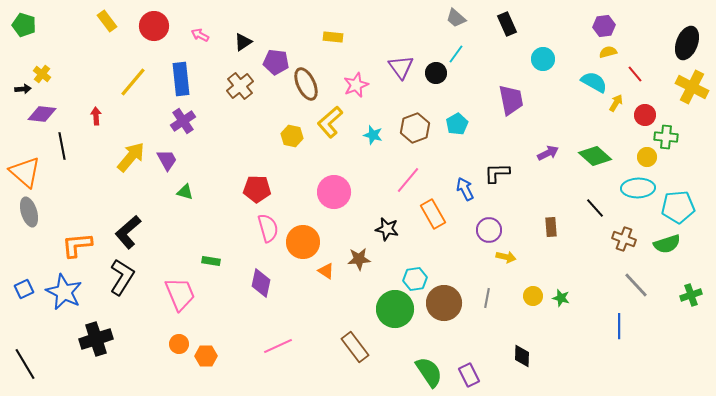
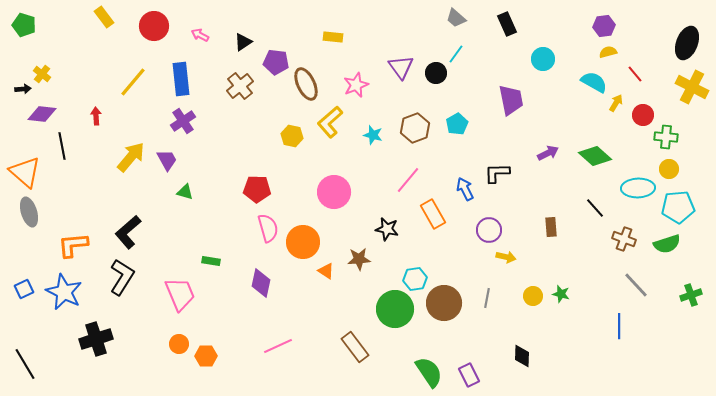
yellow rectangle at (107, 21): moved 3 px left, 4 px up
red circle at (645, 115): moved 2 px left
yellow circle at (647, 157): moved 22 px right, 12 px down
orange L-shape at (77, 245): moved 4 px left
green star at (561, 298): moved 4 px up
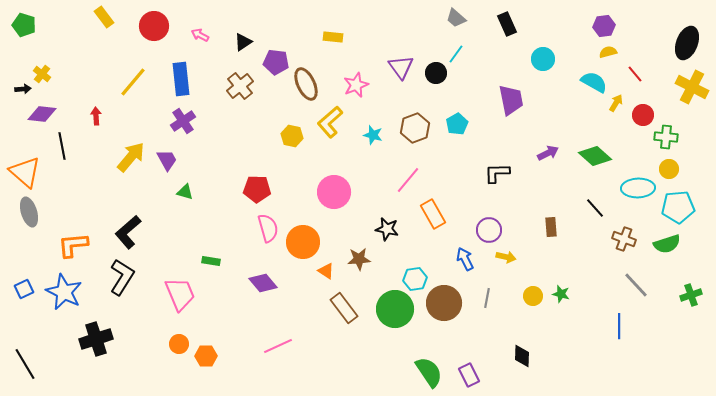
blue arrow at (465, 189): moved 70 px down
purple diamond at (261, 283): moved 2 px right; rotated 52 degrees counterclockwise
brown rectangle at (355, 347): moved 11 px left, 39 px up
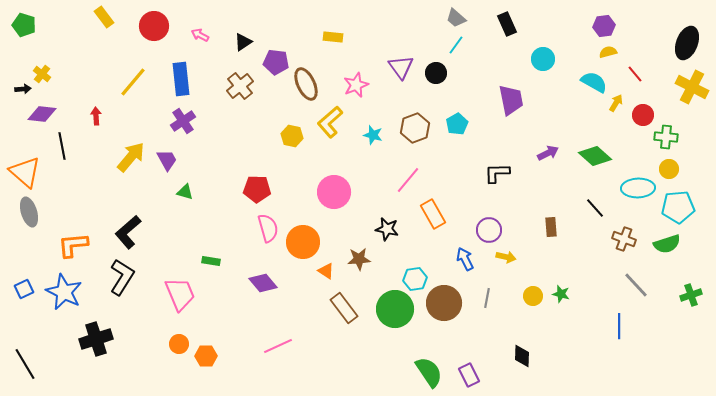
cyan line at (456, 54): moved 9 px up
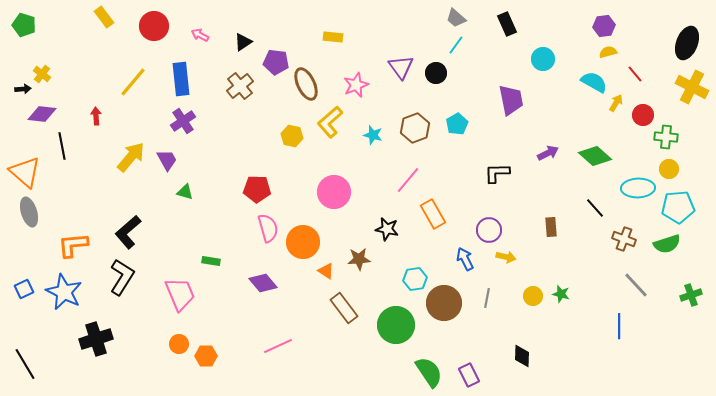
green circle at (395, 309): moved 1 px right, 16 px down
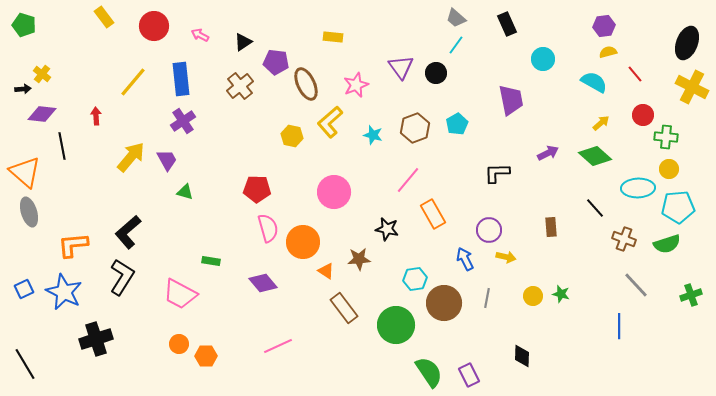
yellow arrow at (616, 103): moved 15 px left, 20 px down; rotated 18 degrees clockwise
pink trapezoid at (180, 294): rotated 141 degrees clockwise
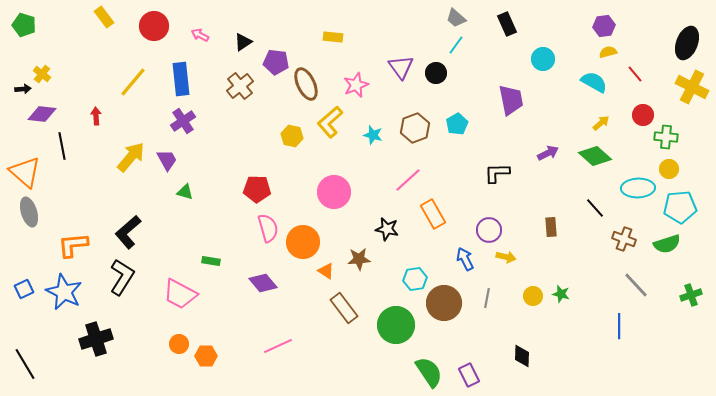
pink line at (408, 180): rotated 8 degrees clockwise
cyan pentagon at (678, 207): moved 2 px right
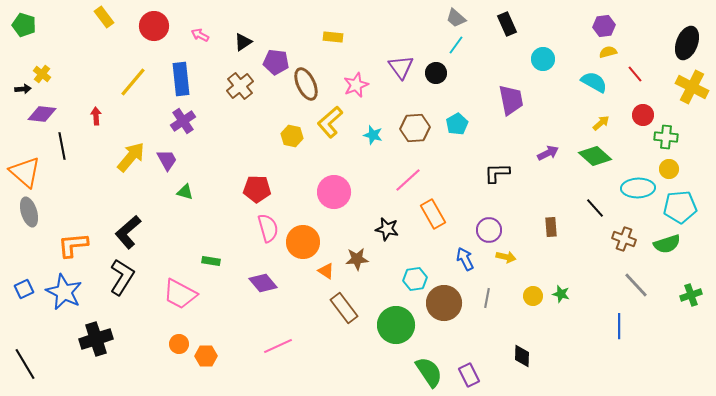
brown hexagon at (415, 128): rotated 16 degrees clockwise
brown star at (359, 259): moved 2 px left
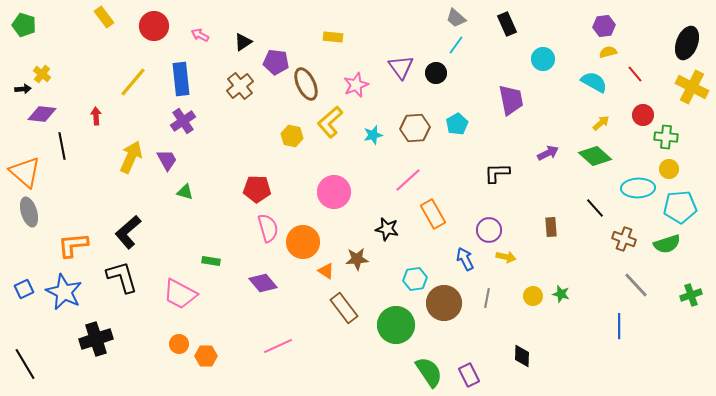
cyan star at (373, 135): rotated 30 degrees counterclockwise
yellow arrow at (131, 157): rotated 16 degrees counterclockwise
black L-shape at (122, 277): rotated 48 degrees counterclockwise
